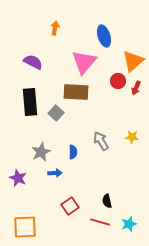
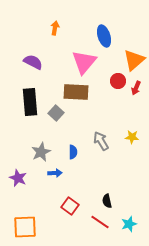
orange triangle: moved 1 px right, 1 px up
red square: rotated 18 degrees counterclockwise
red line: rotated 18 degrees clockwise
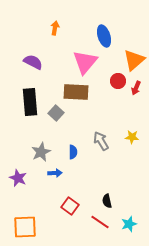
pink triangle: moved 1 px right
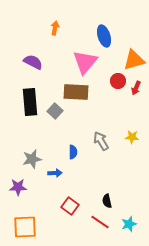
orange triangle: rotated 25 degrees clockwise
gray square: moved 1 px left, 2 px up
gray star: moved 9 px left, 7 px down; rotated 12 degrees clockwise
purple star: moved 9 px down; rotated 24 degrees counterclockwise
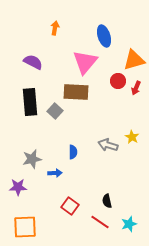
yellow star: rotated 24 degrees clockwise
gray arrow: moved 7 px right, 4 px down; rotated 42 degrees counterclockwise
